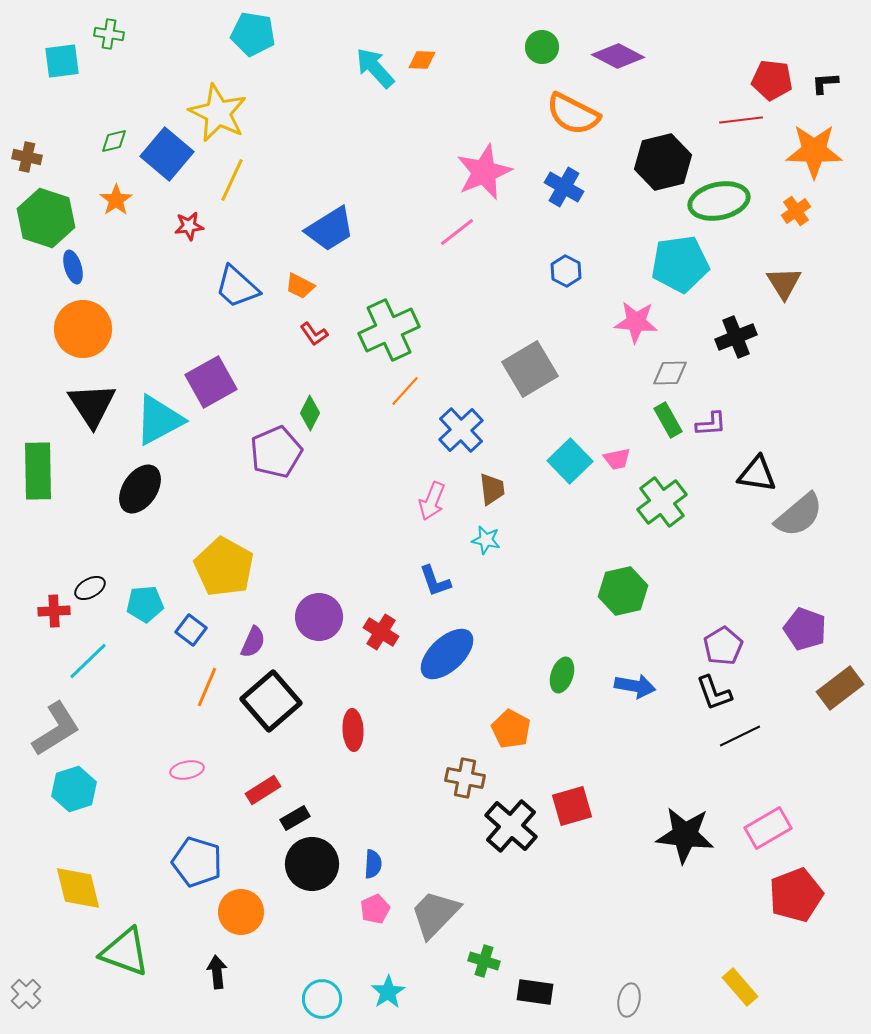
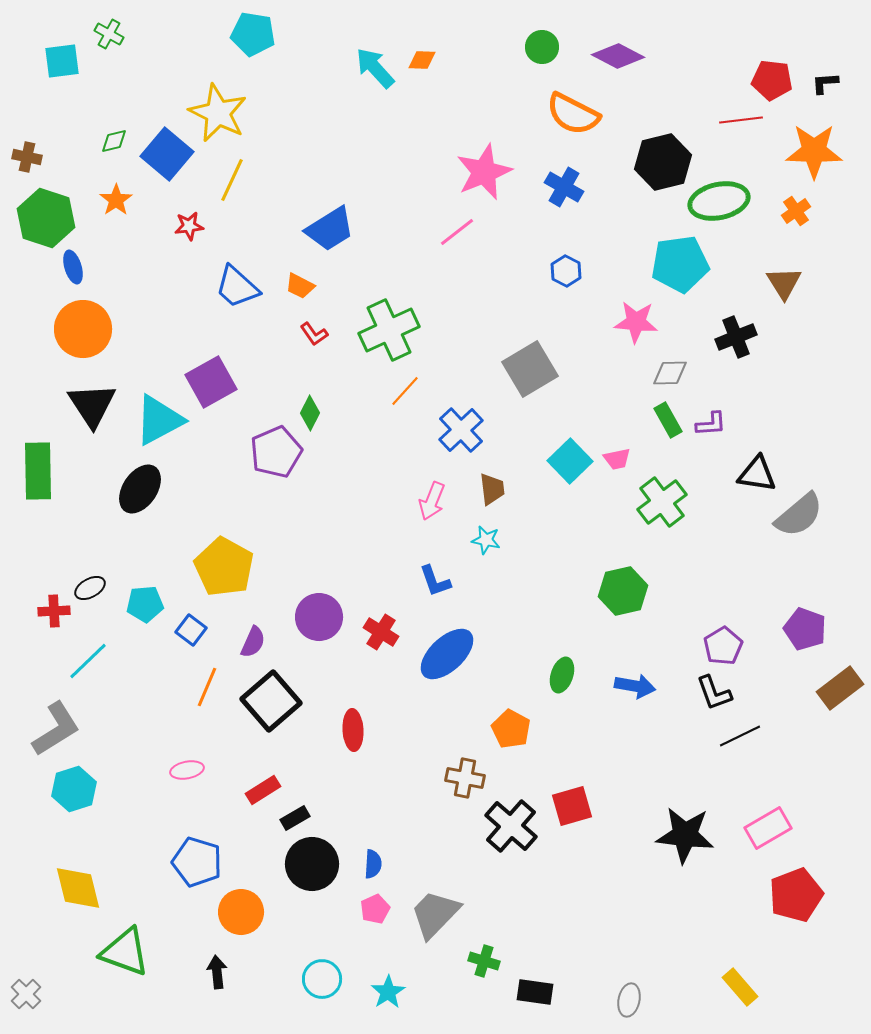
green cross at (109, 34): rotated 20 degrees clockwise
cyan circle at (322, 999): moved 20 px up
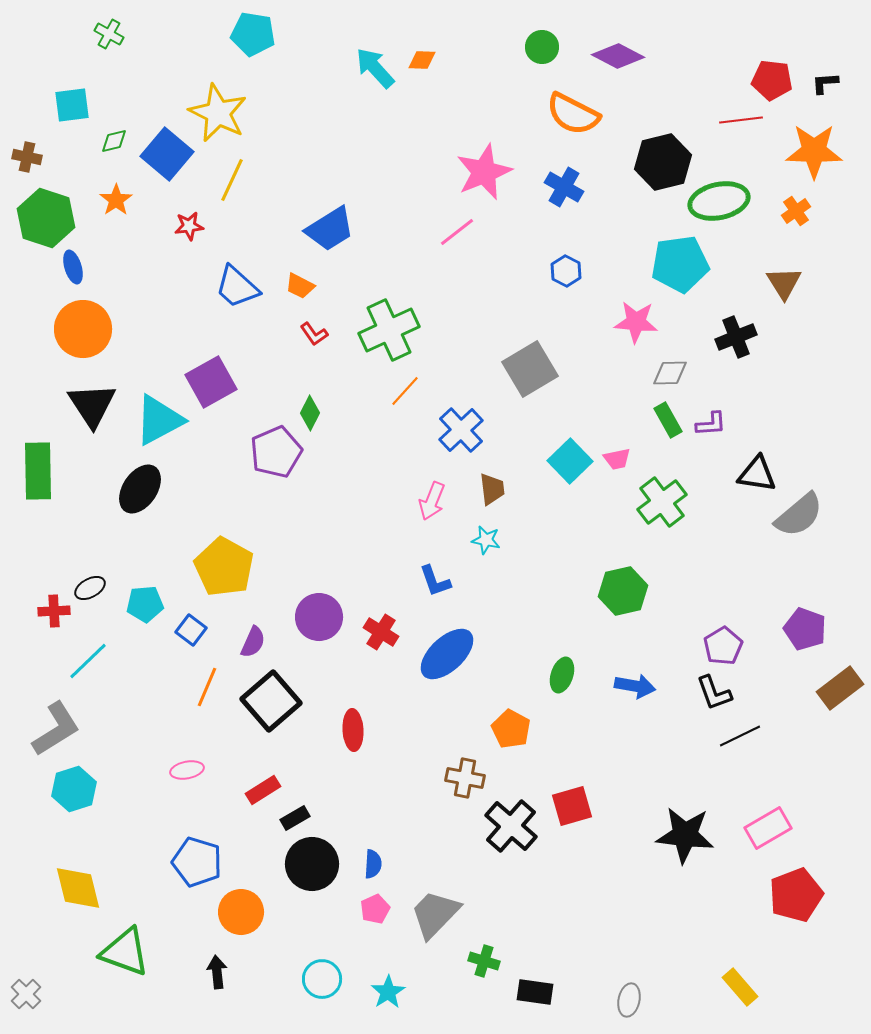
cyan square at (62, 61): moved 10 px right, 44 px down
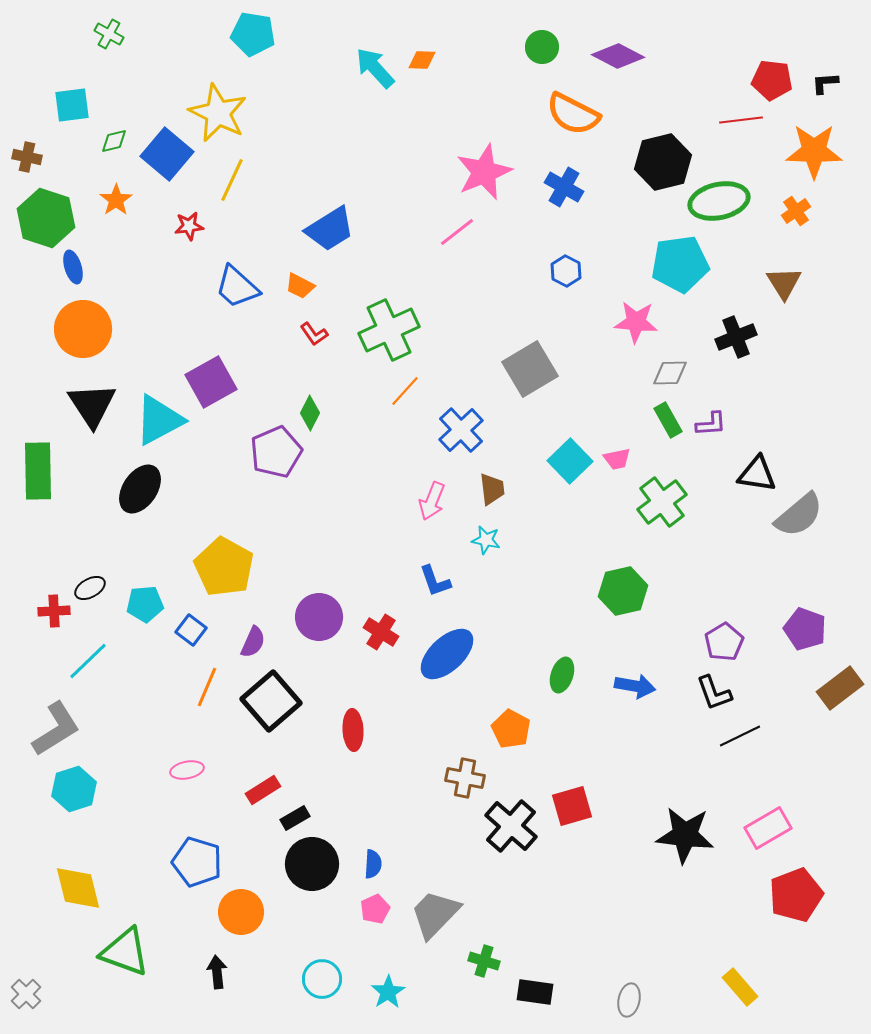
purple pentagon at (723, 646): moved 1 px right, 4 px up
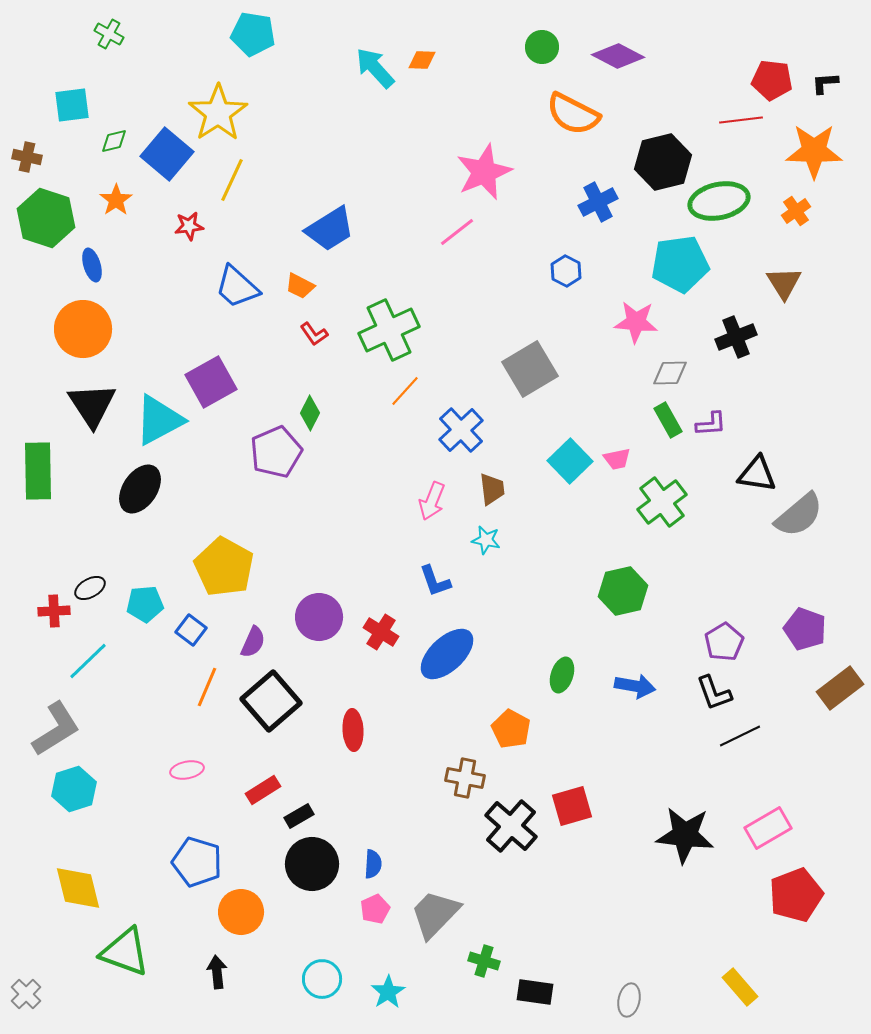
yellow star at (218, 113): rotated 12 degrees clockwise
blue cross at (564, 187): moved 34 px right, 15 px down; rotated 33 degrees clockwise
blue ellipse at (73, 267): moved 19 px right, 2 px up
black rectangle at (295, 818): moved 4 px right, 2 px up
